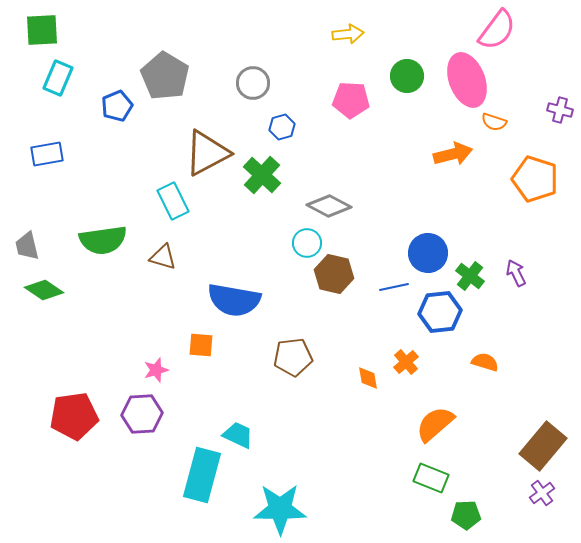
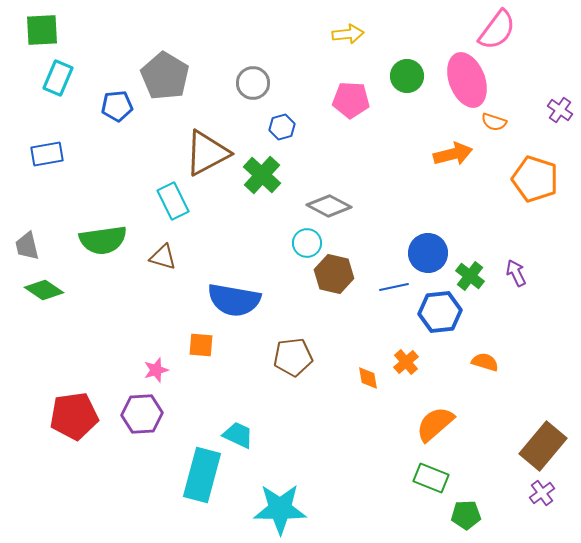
blue pentagon at (117, 106): rotated 16 degrees clockwise
purple cross at (560, 110): rotated 20 degrees clockwise
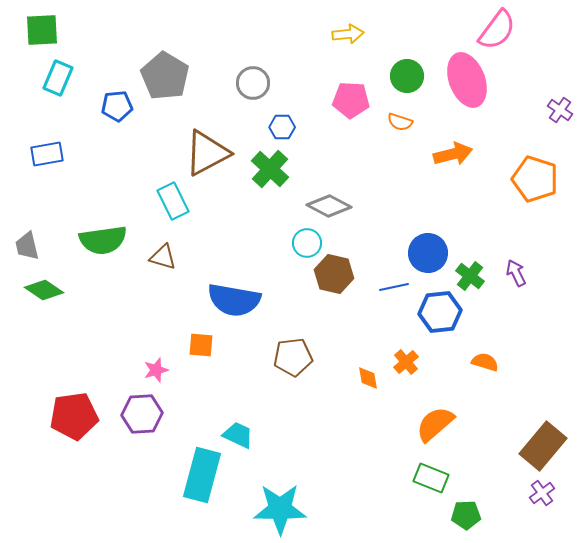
orange semicircle at (494, 122): moved 94 px left
blue hexagon at (282, 127): rotated 15 degrees clockwise
green cross at (262, 175): moved 8 px right, 6 px up
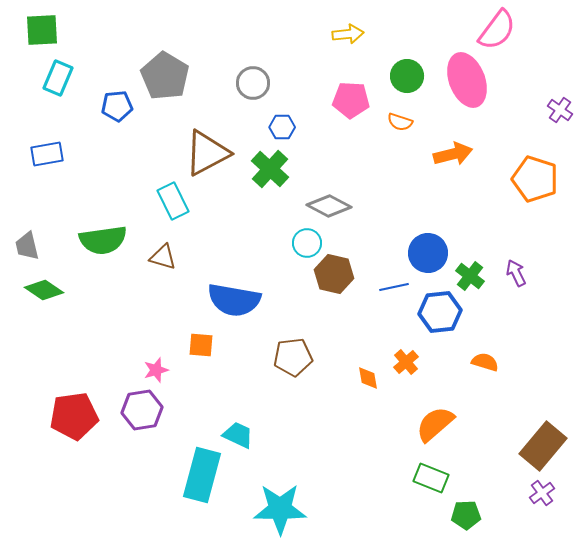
purple hexagon at (142, 414): moved 4 px up; rotated 6 degrees counterclockwise
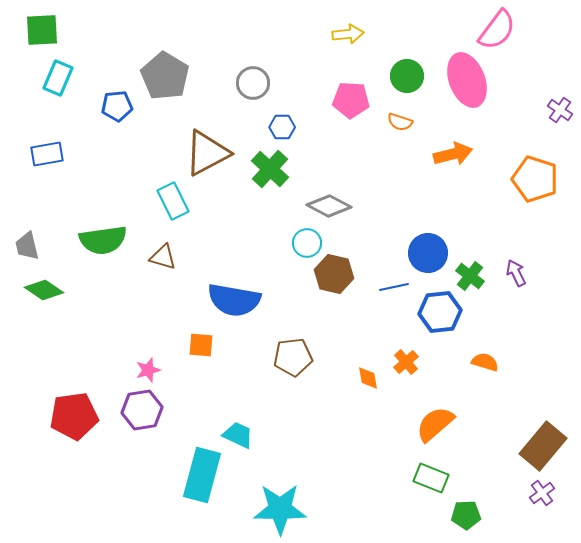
pink star at (156, 370): moved 8 px left
